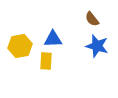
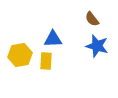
yellow hexagon: moved 9 px down
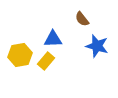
brown semicircle: moved 10 px left
yellow rectangle: rotated 36 degrees clockwise
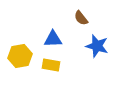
brown semicircle: moved 1 px left, 1 px up
yellow hexagon: moved 1 px down
yellow rectangle: moved 5 px right, 4 px down; rotated 60 degrees clockwise
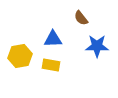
blue star: rotated 15 degrees counterclockwise
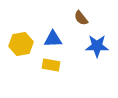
yellow hexagon: moved 1 px right, 12 px up
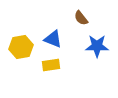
blue triangle: rotated 24 degrees clockwise
yellow hexagon: moved 3 px down
yellow rectangle: rotated 18 degrees counterclockwise
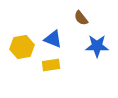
yellow hexagon: moved 1 px right
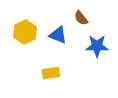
blue triangle: moved 5 px right, 4 px up
yellow hexagon: moved 3 px right, 15 px up; rotated 15 degrees counterclockwise
yellow rectangle: moved 8 px down
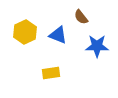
brown semicircle: moved 1 px up
